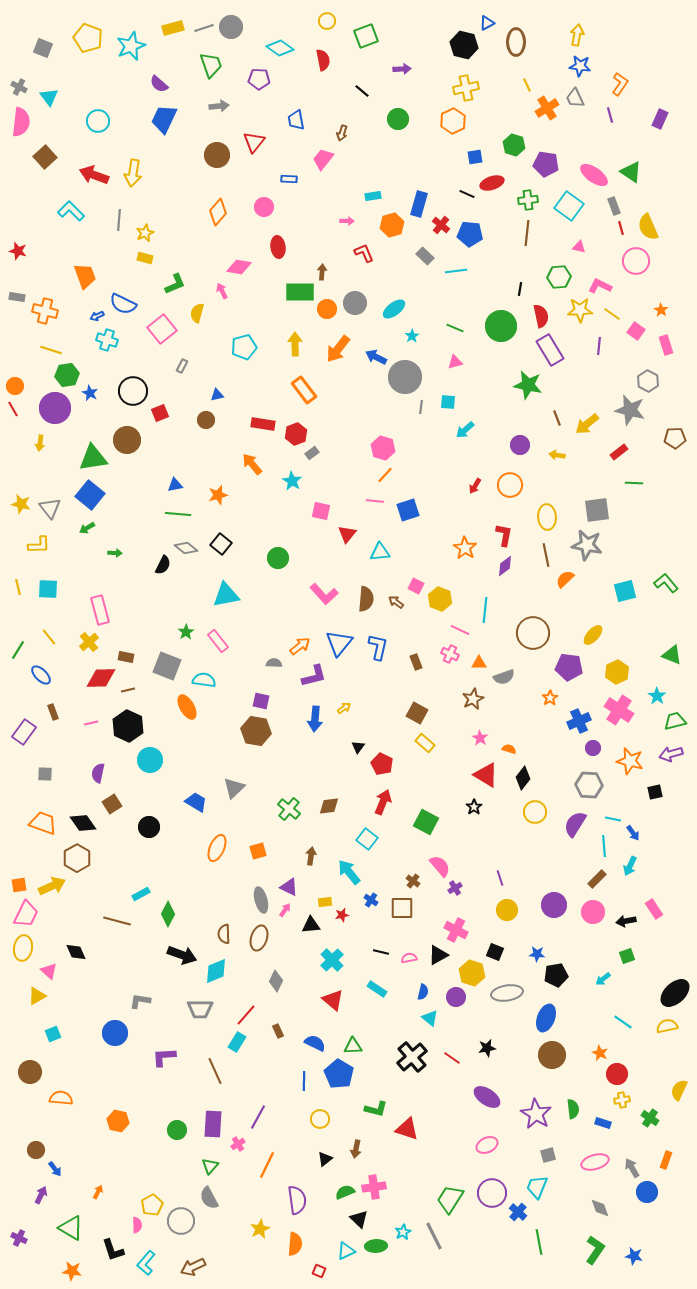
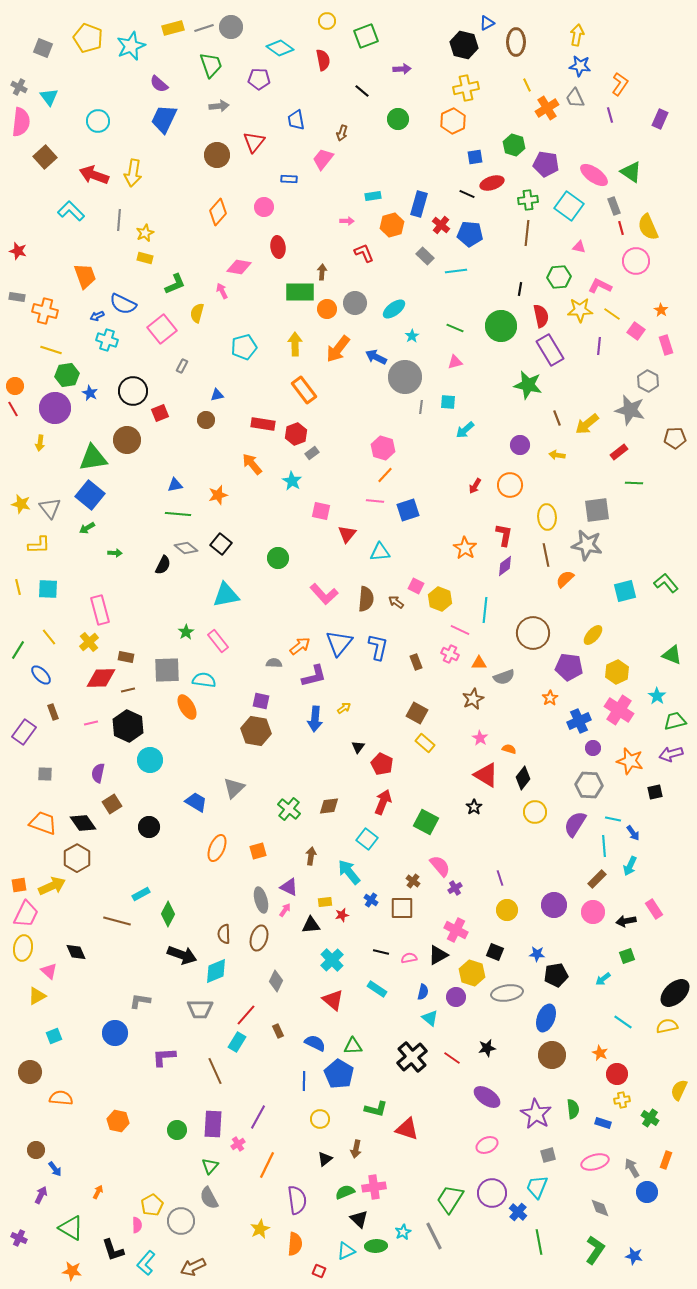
gray square at (167, 666): moved 4 px down; rotated 24 degrees counterclockwise
cyan square at (53, 1034): moved 1 px right, 2 px down
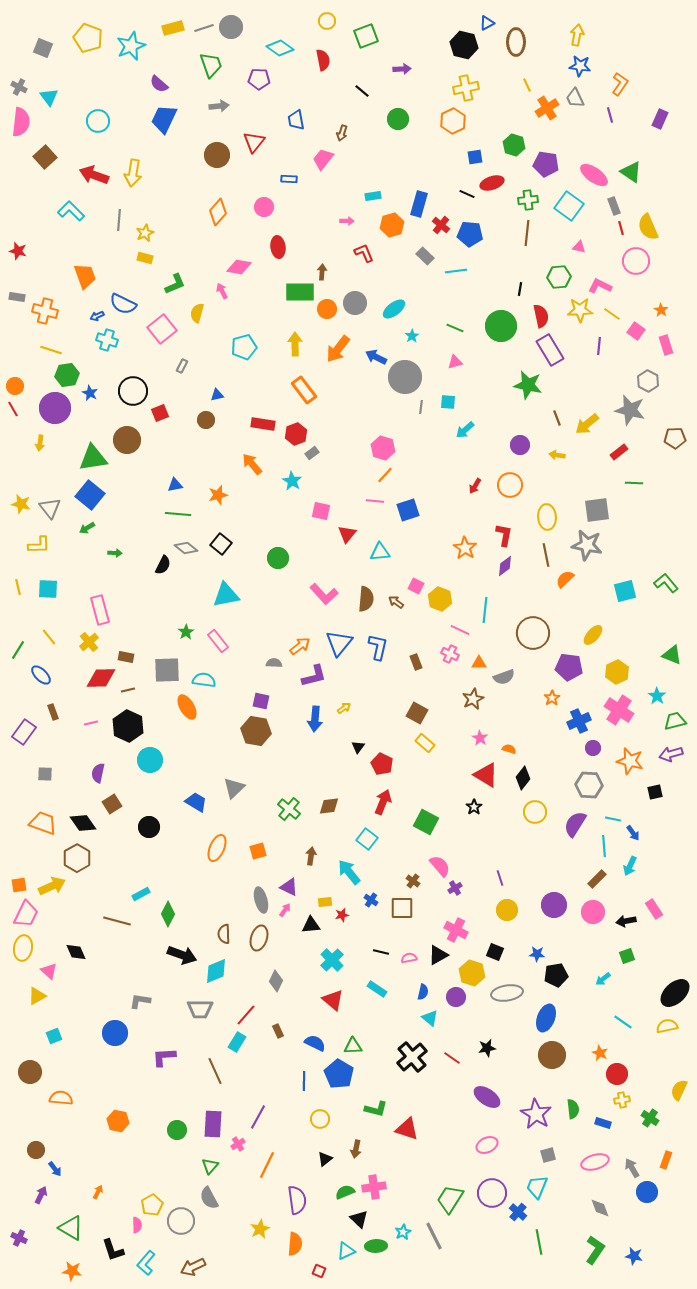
orange star at (550, 698): moved 2 px right
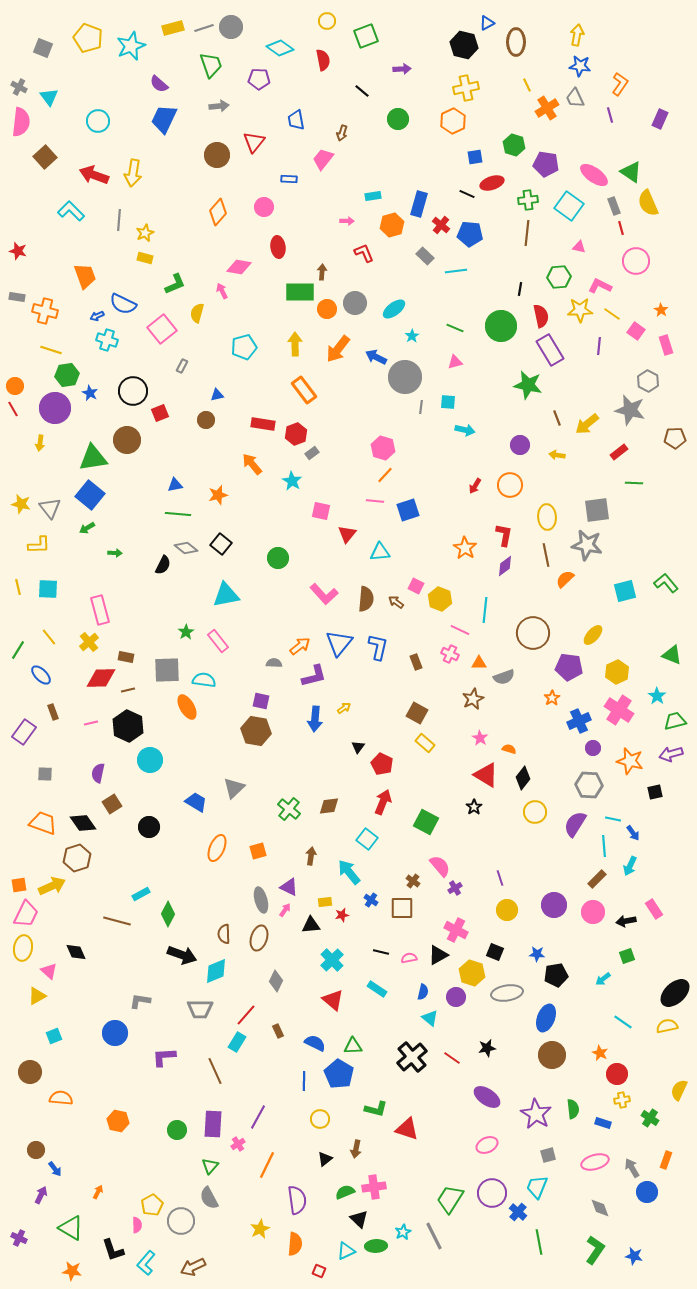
yellow semicircle at (648, 227): moved 24 px up
cyan arrow at (465, 430): rotated 126 degrees counterclockwise
brown hexagon at (77, 858): rotated 12 degrees clockwise
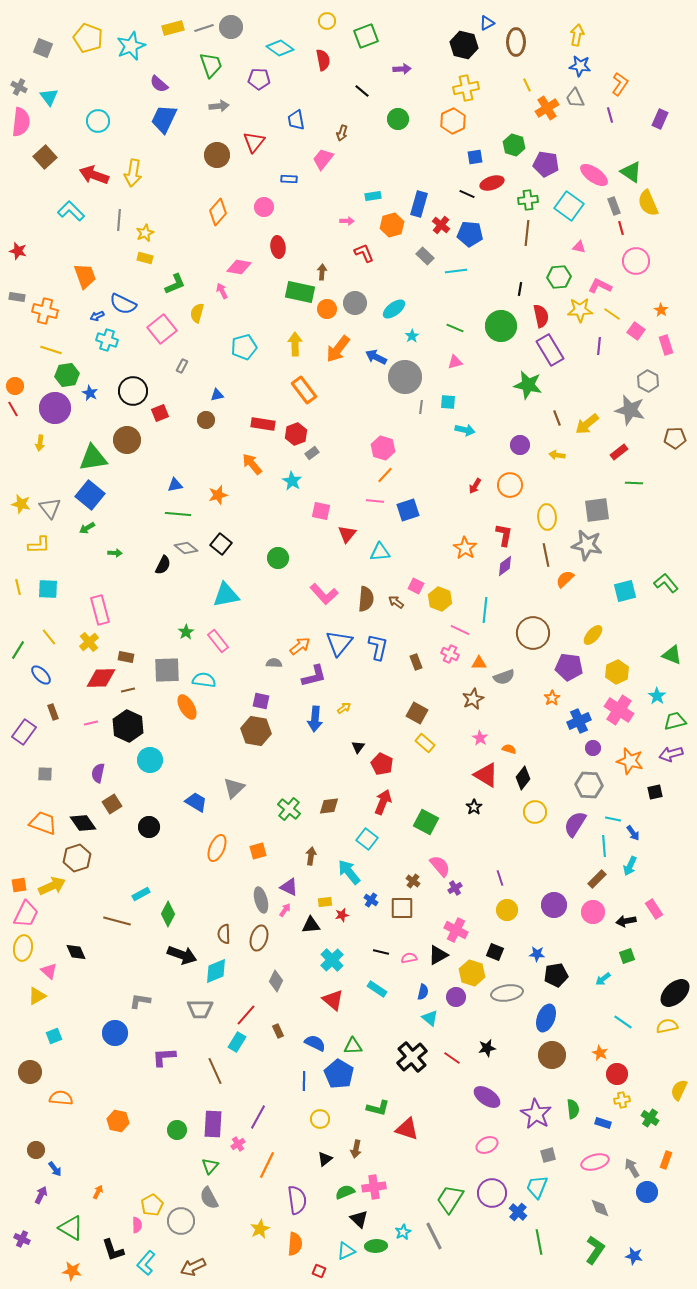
green rectangle at (300, 292): rotated 12 degrees clockwise
green L-shape at (376, 1109): moved 2 px right, 1 px up
purple cross at (19, 1238): moved 3 px right, 1 px down
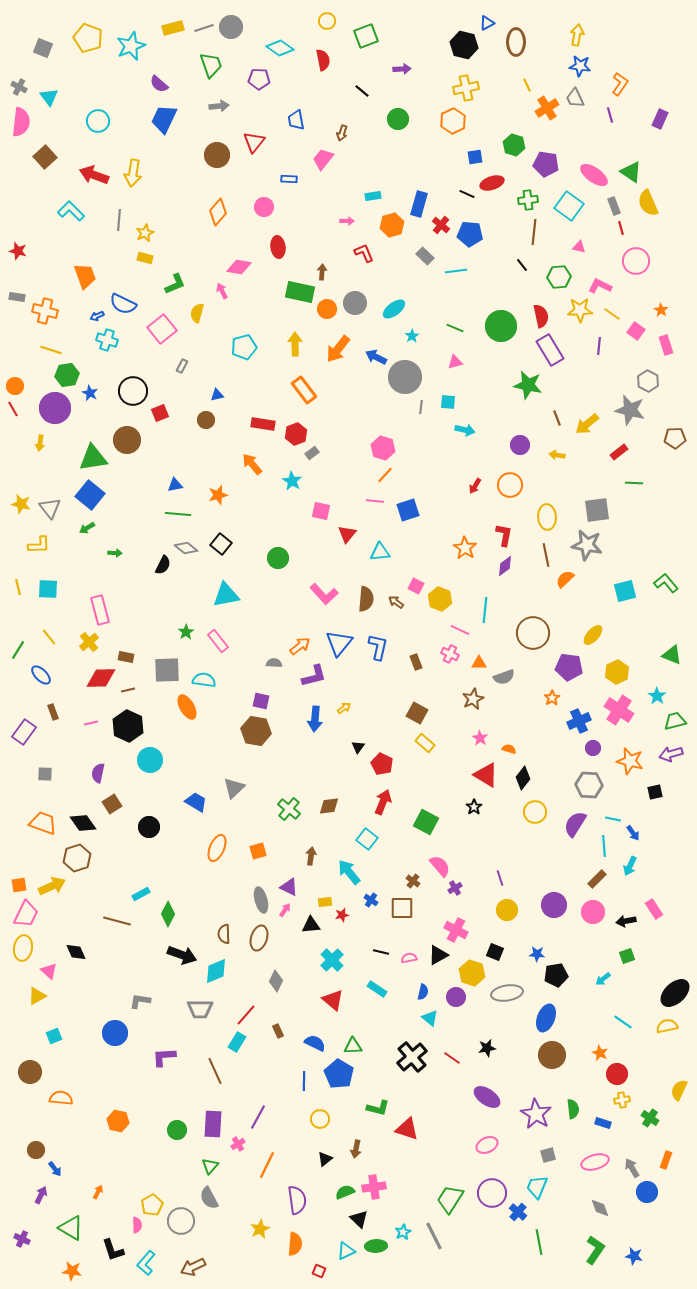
brown line at (527, 233): moved 7 px right, 1 px up
black line at (520, 289): moved 2 px right, 24 px up; rotated 48 degrees counterclockwise
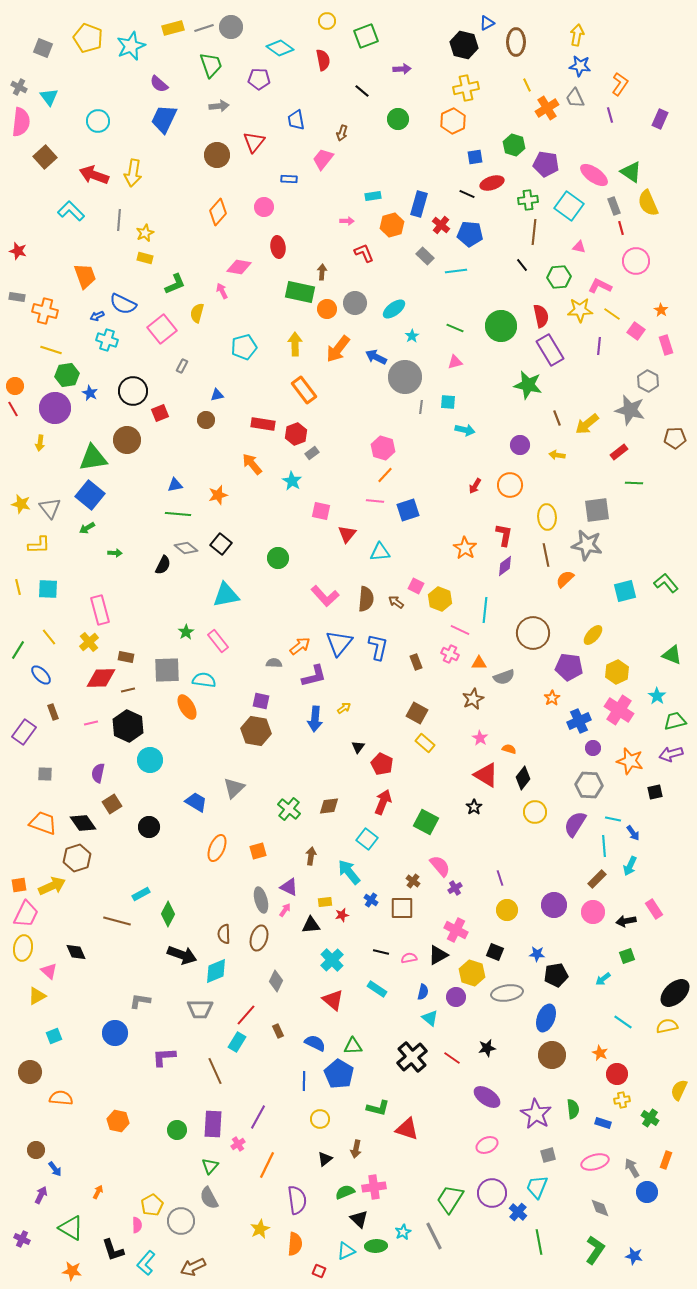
pink L-shape at (324, 594): moved 1 px right, 2 px down
